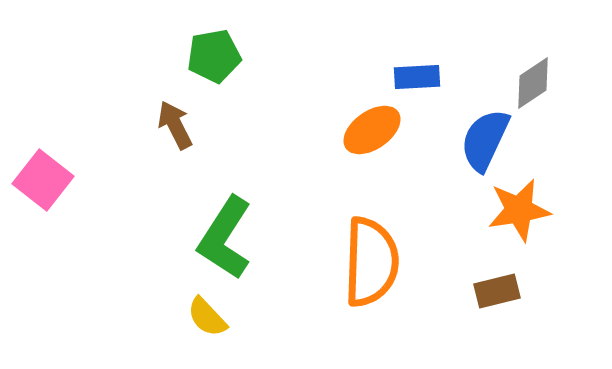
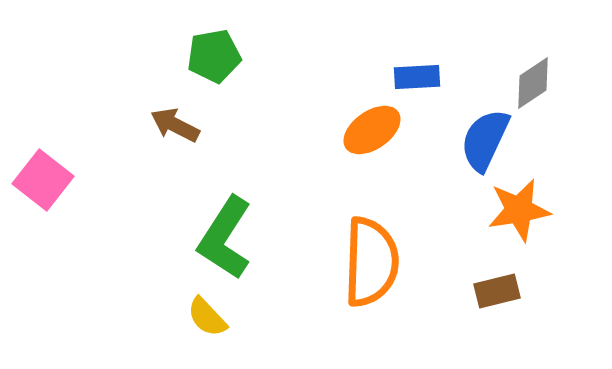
brown arrow: rotated 36 degrees counterclockwise
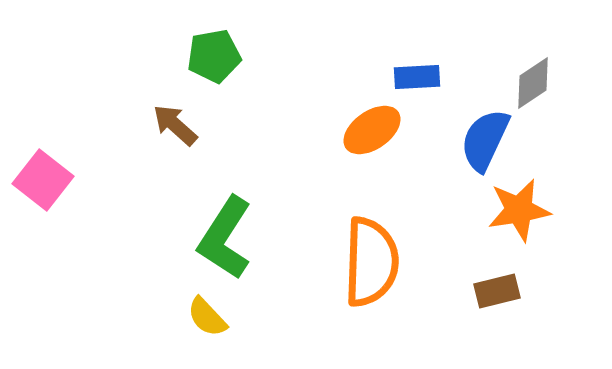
brown arrow: rotated 15 degrees clockwise
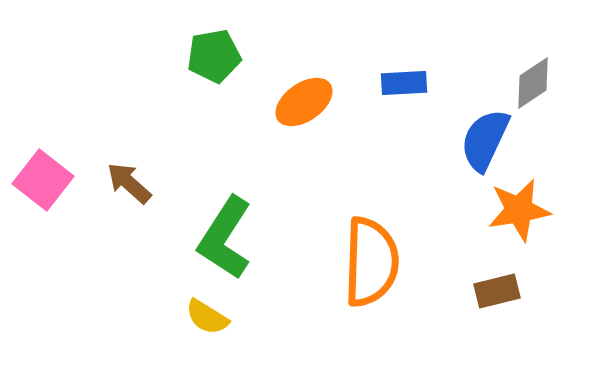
blue rectangle: moved 13 px left, 6 px down
brown arrow: moved 46 px left, 58 px down
orange ellipse: moved 68 px left, 28 px up
yellow semicircle: rotated 15 degrees counterclockwise
